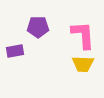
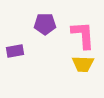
purple pentagon: moved 7 px right, 3 px up
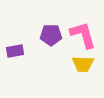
purple pentagon: moved 6 px right, 11 px down
pink L-shape: rotated 12 degrees counterclockwise
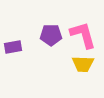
purple rectangle: moved 2 px left, 4 px up
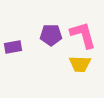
yellow trapezoid: moved 3 px left
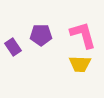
purple pentagon: moved 10 px left
purple rectangle: rotated 66 degrees clockwise
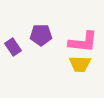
pink L-shape: moved 7 px down; rotated 112 degrees clockwise
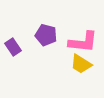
purple pentagon: moved 5 px right; rotated 15 degrees clockwise
yellow trapezoid: moved 1 px right; rotated 30 degrees clockwise
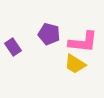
purple pentagon: moved 3 px right, 1 px up
yellow trapezoid: moved 6 px left
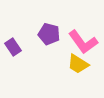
pink L-shape: rotated 48 degrees clockwise
yellow trapezoid: moved 3 px right
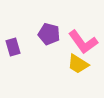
purple rectangle: rotated 18 degrees clockwise
